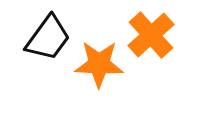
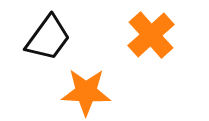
orange star: moved 13 px left, 28 px down
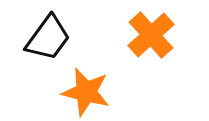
orange star: rotated 12 degrees clockwise
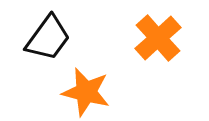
orange cross: moved 7 px right, 3 px down
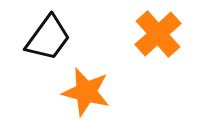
orange cross: moved 4 px up
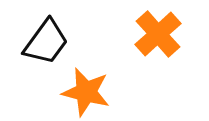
black trapezoid: moved 2 px left, 4 px down
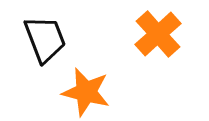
black trapezoid: moved 1 px left, 3 px up; rotated 57 degrees counterclockwise
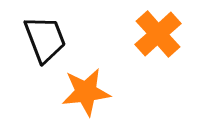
orange star: rotated 21 degrees counterclockwise
